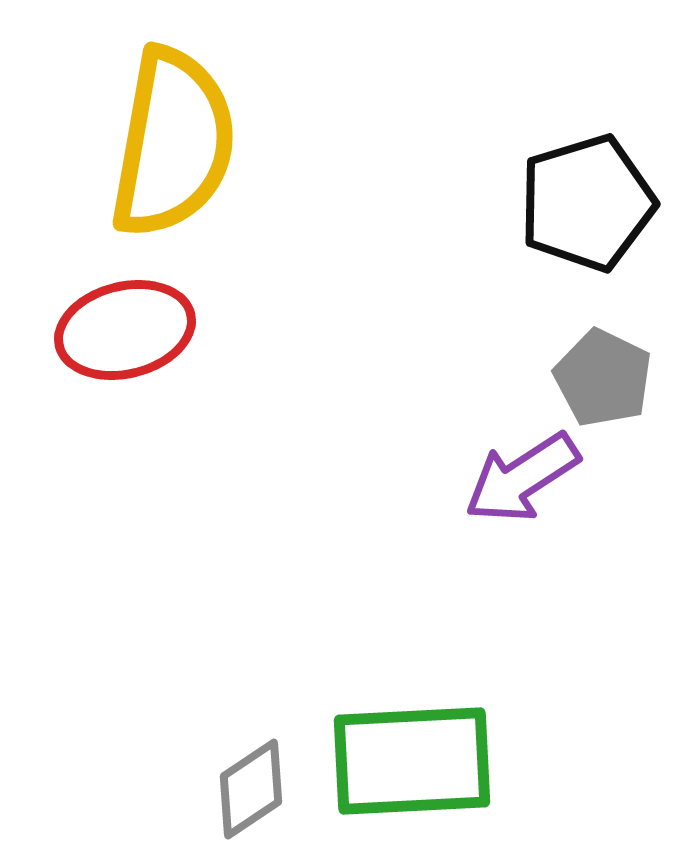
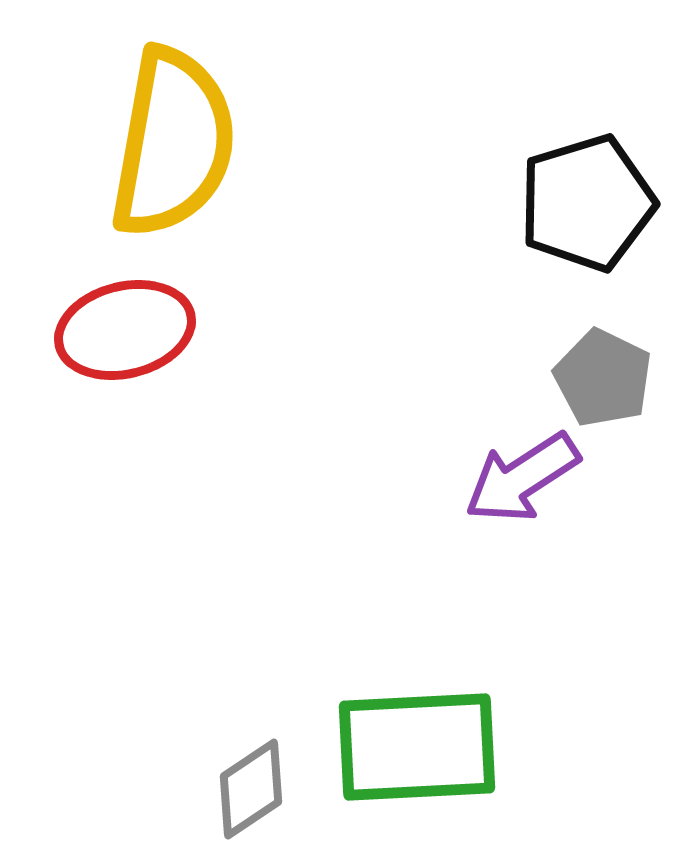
green rectangle: moved 5 px right, 14 px up
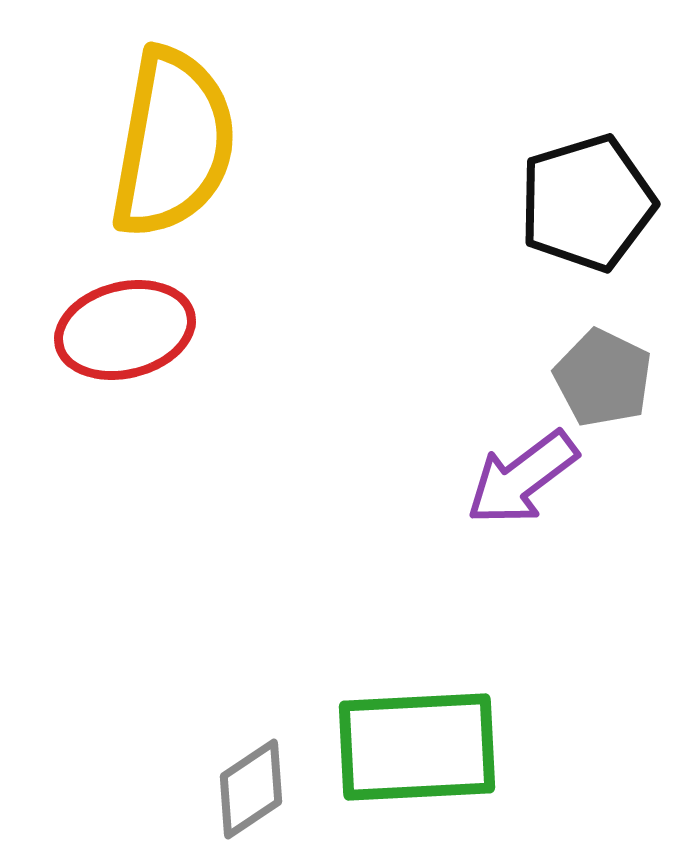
purple arrow: rotated 4 degrees counterclockwise
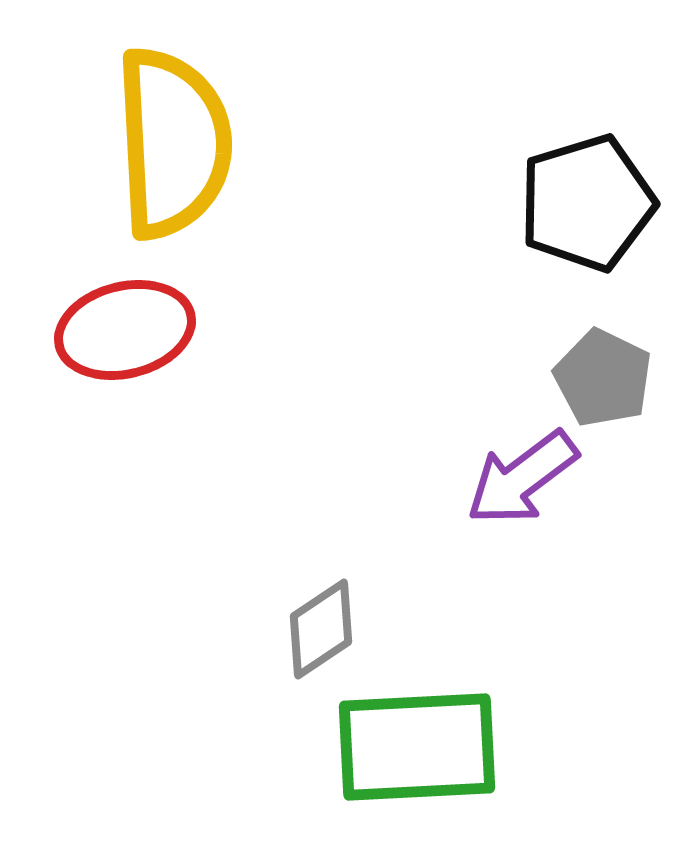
yellow semicircle: rotated 13 degrees counterclockwise
gray diamond: moved 70 px right, 160 px up
